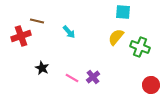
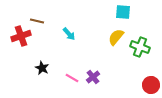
cyan arrow: moved 2 px down
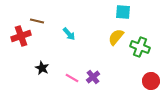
red circle: moved 4 px up
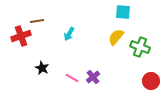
brown line: rotated 24 degrees counterclockwise
cyan arrow: rotated 72 degrees clockwise
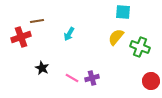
red cross: moved 1 px down
purple cross: moved 1 px left, 1 px down; rotated 24 degrees clockwise
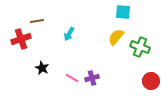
red cross: moved 2 px down
